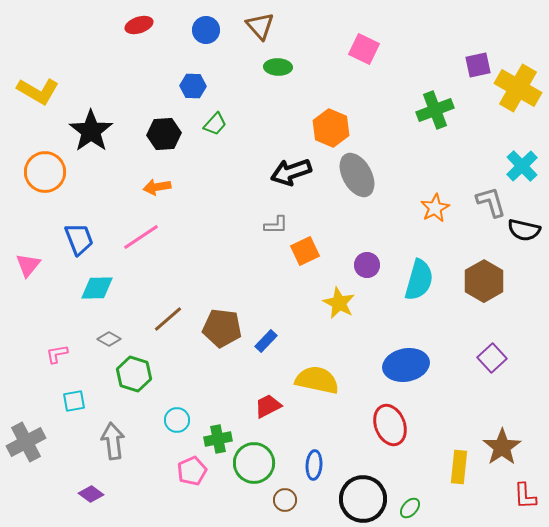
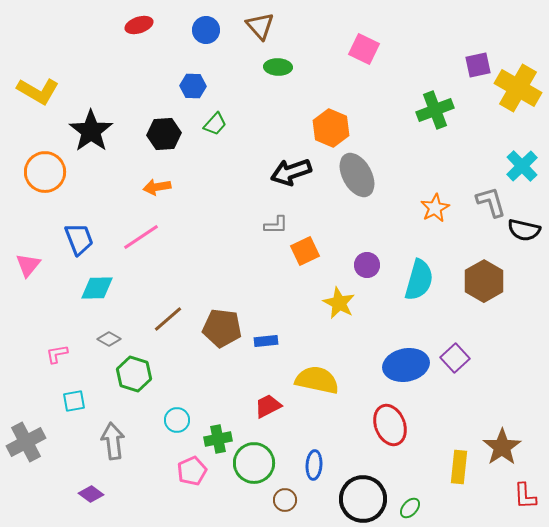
blue rectangle at (266, 341): rotated 40 degrees clockwise
purple square at (492, 358): moved 37 px left
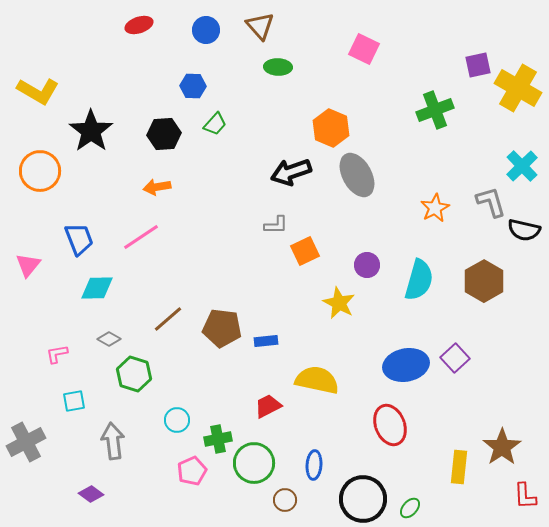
orange circle at (45, 172): moved 5 px left, 1 px up
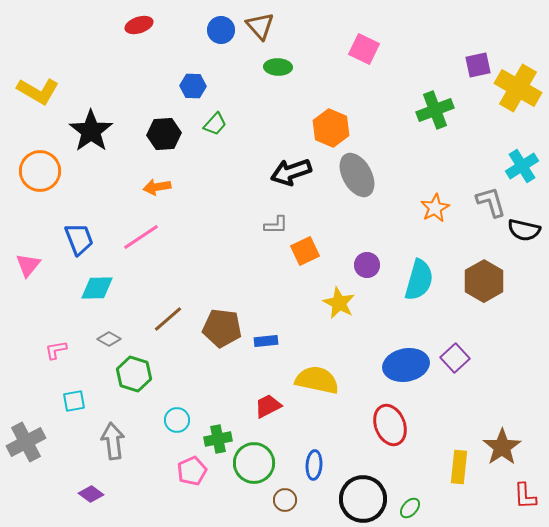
blue circle at (206, 30): moved 15 px right
cyan cross at (522, 166): rotated 12 degrees clockwise
pink L-shape at (57, 354): moved 1 px left, 4 px up
